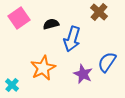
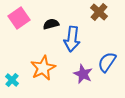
blue arrow: rotated 10 degrees counterclockwise
cyan cross: moved 5 px up
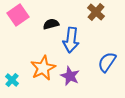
brown cross: moved 3 px left
pink square: moved 1 px left, 3 px up
blue arrow: moved 1 px left, 1 px down
purple star: moved 13 px left, 2 px down
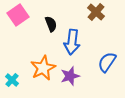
black semicircle: rotated 84 degrees clockwise
blue arrow: moved 1 px right, 2 px down
purple star: rotated 30 degrees clockwise
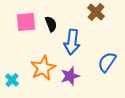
pink square: moved 8 px right, 7 px down; rotated 30 degrees clockwise
